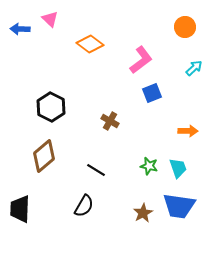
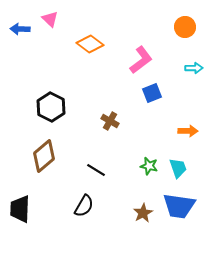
cyan arrow: rotated 42 degrees clockwise
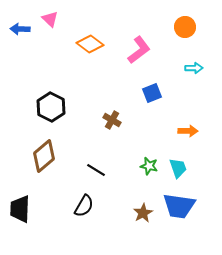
pink L-shape: moved 2 px left, 10 px up
brown cross: moved 2 px right, 1 px up
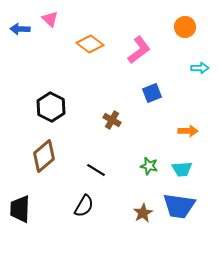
cyan arrow: moved 6 px right
cyan trapezoid: moved 4 px right, 1 px down; rotated 105 degrees clockwise
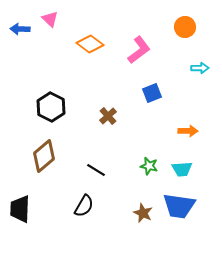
brown cross: moved 4 px left, 4 px up; rotated 18 degrees clockwise
brown star: rotated 18 degrees counterclockwise
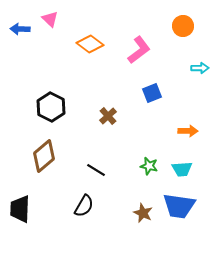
orange circle: moved 2 px left, 1 px up
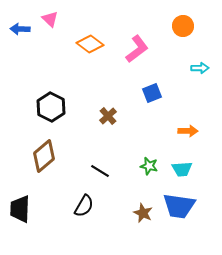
pink L-shape: moved 2 px left, 1 px up
black line: moved 4 px right, 1 px down
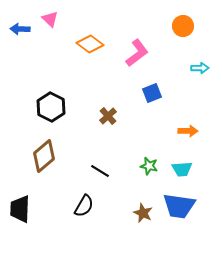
pink L-shape: moved 4 px down
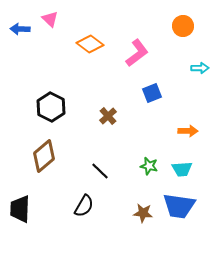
black line: rotated 12 degrees clockwise
brown star: rotated 18 degrees counterclockwise
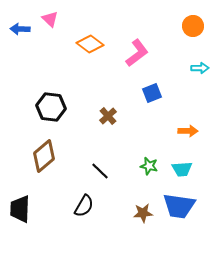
orange circle: moved 10 px right
black hexagon: rotated 20 degrees counterclockwise
brown star: rotated 12 degrees counterclockwise
